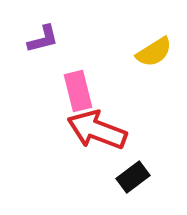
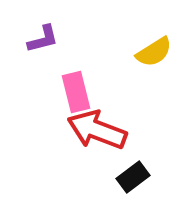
pink rectangle: moved 2 px left, 1 px down
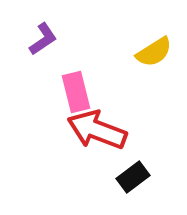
purple L-shape: rotated 20 degrees counterclockwise
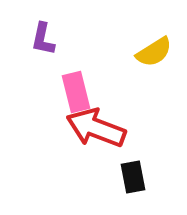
purple L-shape: rotated 136 degrees clockwise
red arrow: moved 1 px left, 2 px up
black rectangle: rotated 64 degrees counterclockwise
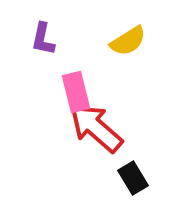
yellow semicircle: moved 26 px left, 11 px up
red arrow: rotated 20 degrees clockwise
black rectangle: moved 1 px down; rotated 20 degrees counterclockwise
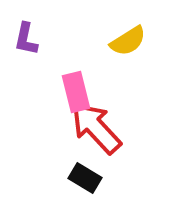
purple L-shape: moved 17 px left
red arrow: rotated 6 degrees clockwise
black rectangle: moved 48 px left; rotated 28 degrees counterclockwise
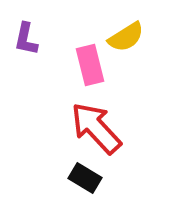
yellow semicircle: moved 2 px left, 4 px up
pink rectangle: moved 14 px right, 27 px up
